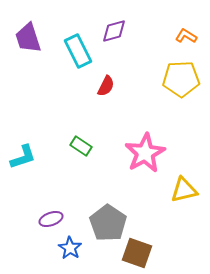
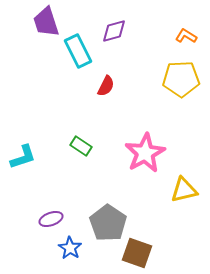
purple trapezoid: moved 18 px right, 16 px up
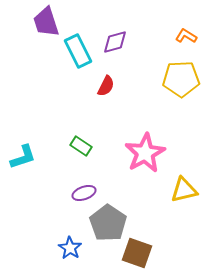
purple diamond: moved 1 px right, 11 px down
purple ellipse: moved 33 px right, 26 px up
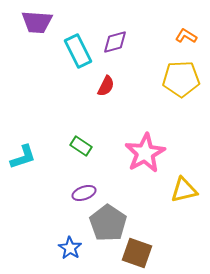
purple trapezoid: moved 9 px left; rotated 68 degrees counterclockwise
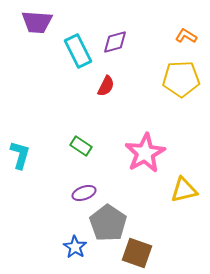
cyan L-shape: moved 3 px left, 2 px up; rotated 56 degrees counterclockwise
blue star: moved 5 px right, 1 px up
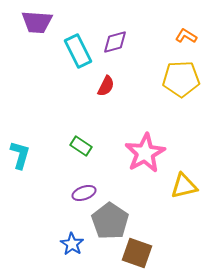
yellow triangle: moved 4 px up
gray pentagon: moved 2 px right, 2 px up
blue star: moved 3 px left, 3 px up
